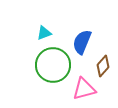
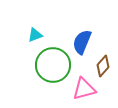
cyan triangle: moved 9 px left, 2 px down
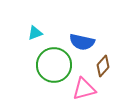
cyan triangle: moved 2 px up
blue semicircle: rotated 100 degrees counterclockwise
green circle: moved 1 px right
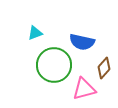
brown diamond: moved 1 px right, 2 px down
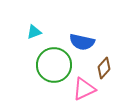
cyan triangle: moved 1 px left, 1 px up
pink triangle: rotated 10 degrees counterclockwise
